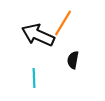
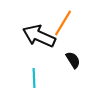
black arrow: moved 1 px right, 1 px down
black semicircle: rotated 138 degrees clockwise
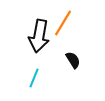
black arrow: rotated 104 degrees counterclockwise
cyan line: rotated 24 degrees clockwise
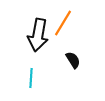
black arrow: moved 1 px left, 1 px up
cyan line: moved 3 px left; rotated 18 degrees counterclockwise
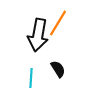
orange line: moved 5 px left
black semicircle: moved 15 px left, 9 px down
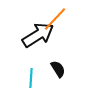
orange line: moved 3 px left, 4 px up; rotated 12 degrees clockwise
black arrow: rotated 132 degrees counterclockwise
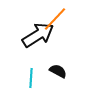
black semicircle: moved 2 px down; rotated 30 degrees counterclockwise
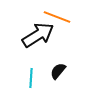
orange line: moved 2 px right, 2 px up; rotated 68 degrees clockwise
black semicircle: rotated 78 degrees counterclockwise
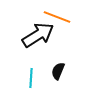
black semicircle: rotated 18 degrees counterclockwise
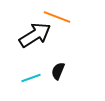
black arrow: moved 3 px left
cyan line: rotated 66 degrees clockwise
